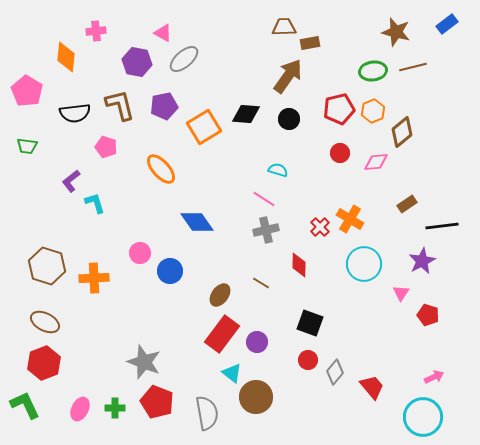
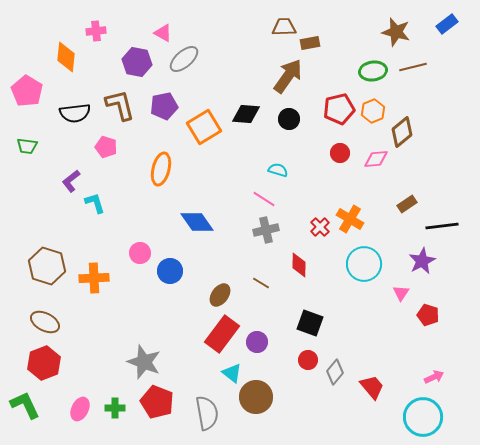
pink diamond at (376, 162): moved 3 px up
orange ellipse at (161, 169): rotated 56 degrees clockwise
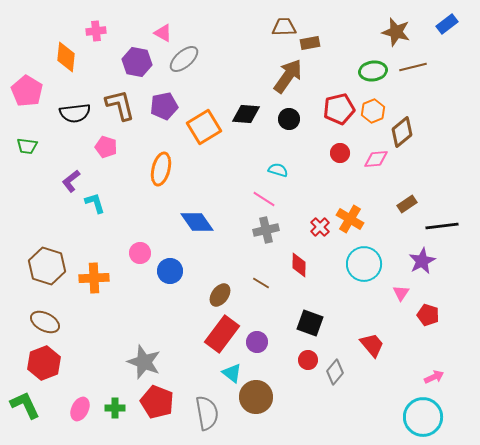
red trapezoid at (372, 387): moved 42 px up
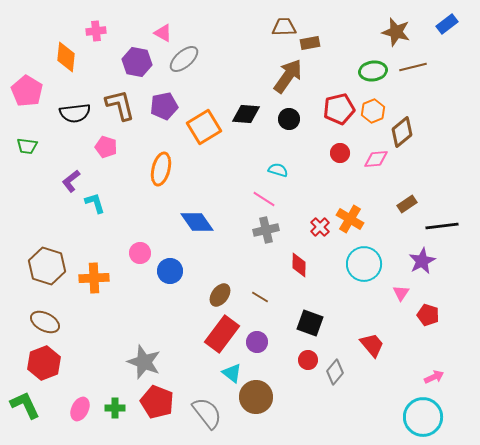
brown line at (261, 283): moved 1 px left, 14 px down
gray semicircle at (207, 413): rotated 28 degrees counterclockwise
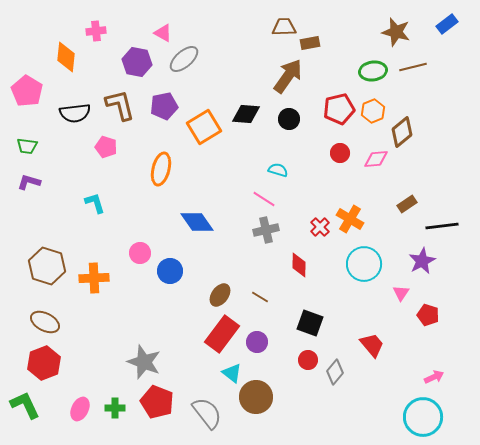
purple L-shape at (71, 181): moved 42 px left, 1 px down; rotated 55 degrees clockwise
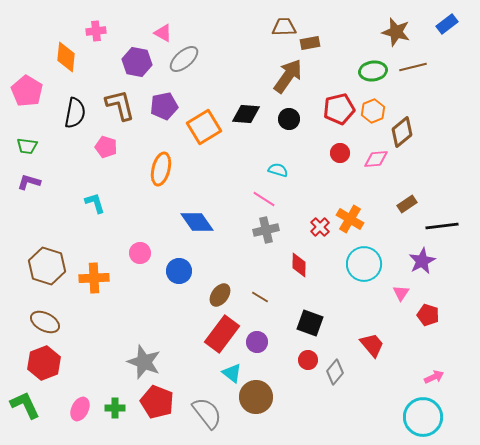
black semicircle at (75, 113): rotated 72 degrees counterclockwise
blue circle at (170, 271): moved 9 px right
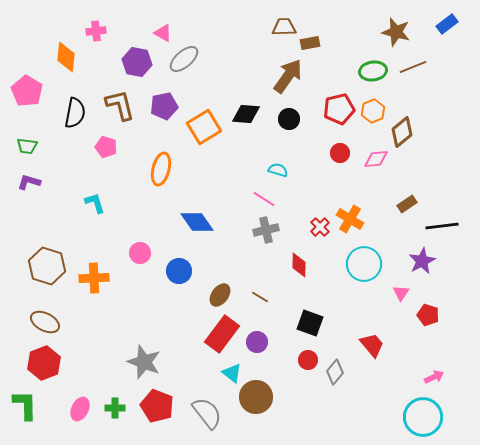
brown line at (413, 67): rotated 8 degrees counterclockwise
red pentagon at (157, 402): moved 4 px down
green L-shape at (25, 405): rotated 24 degrees clockwise
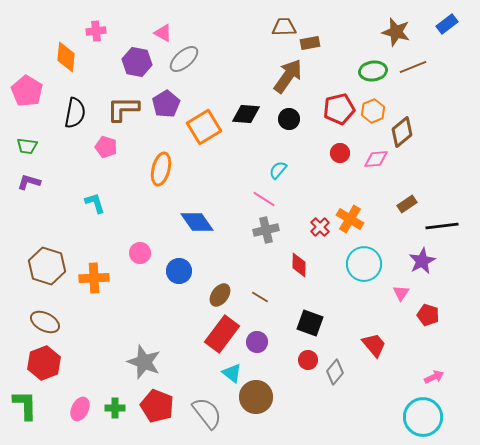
brown L-shape at (120, 105): moved 3 px right, 4 px down; rotated 76 degrees counterclockwise
purple pentagon at (164, 106): moved 2 px right, 2 px up; rotated 20 degrees counterclockwise
cyan semicircle at (278, 170): rotated 66 degrees counterclockwise
red trapezoid at (372, 345): moved 2 px right
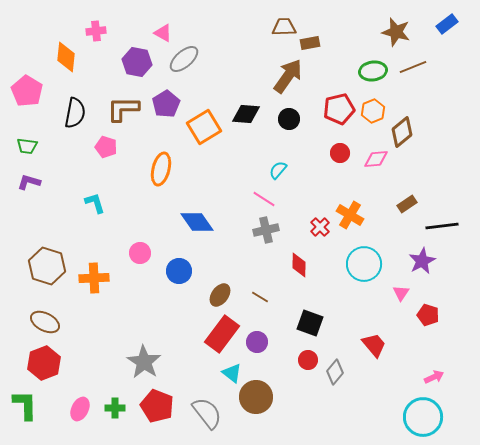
orange cross at (350, 219): moved 4 px up
gray star at (144, 362): rotated 12 degrees clockwise
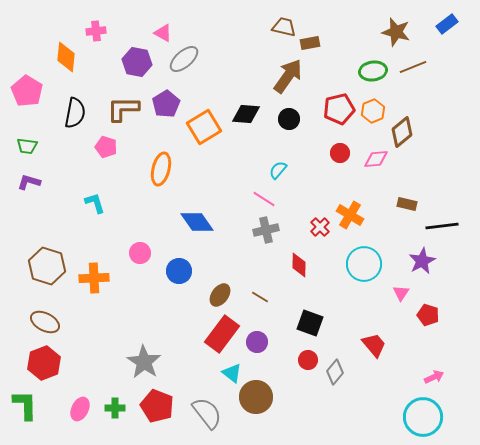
brown trapezoid at (284, 27): rotated 15 degrees clockwise
brown rectangle at (407, 204): rotated 48 degrees clockwise
